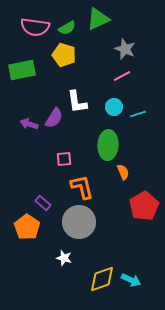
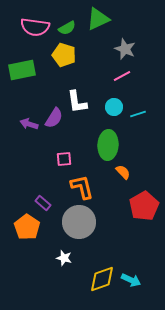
orange semicircle: rotated 21 degrees counterclockwise
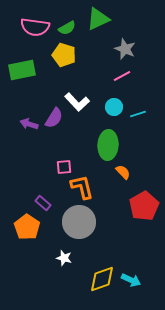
white L-shape: rotated 35 degrees counterclockwise
pink square: moved 8 px down
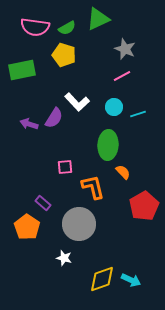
pink square: moved 1 px right
orange L-shape: moved 11 px right
gray circle: moved 2 px down
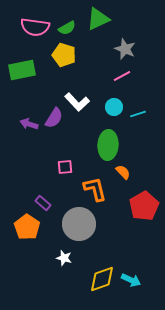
orange L-shape: moved 2 px right, 2 px down
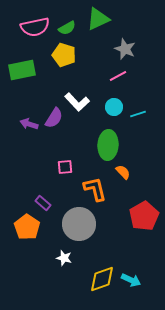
pink semicircle: rotated 20 degrees counterclockwise
pink line: moved 4 px left
red pentagon: moved 10 px down
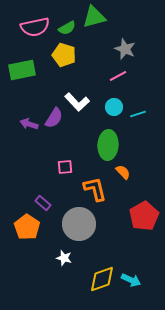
green triangle: moved 4 px left, 2 px up; rotated 10 degrees clockwise
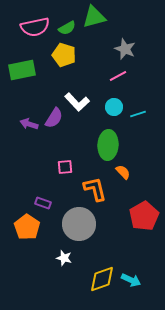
purple rectangle: rotated 21 degrees counterclockwise
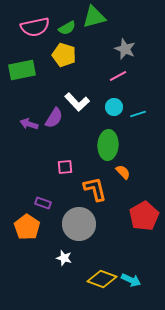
yellow diamond: rotated 40 degrees clockwise
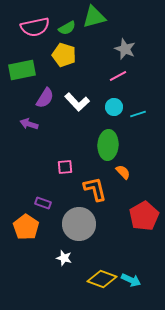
purple semicircle: moved 9 px left, 20 px up
orange pentagon: moved 1 px left
